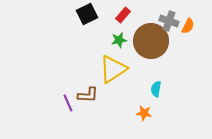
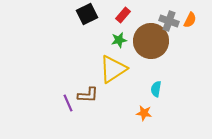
orange semicircle: moved 2 px right, 6 px up
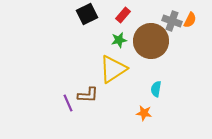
gray cross: moved 3 px right
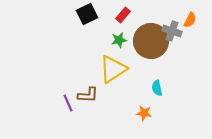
gray cross: moved 10 px down
cyan semicircle: moved 1 px right, 1 px up; rotated 21 degrees counterclockwise
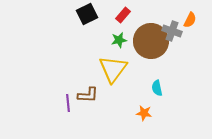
yellow triangle: rotated 20 degrees counterclockwise
purple line: rotated 18 degrees clockwise
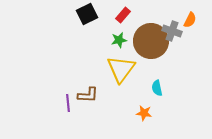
yellow triangle: moved 8 px right
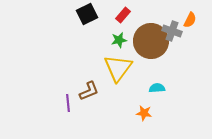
yellow triangle: moved 3 px left, 1 px up
cyan semicircle: rotated 98 degrees clockwise
brown L-shape: moved 1 px right, 4 px up; rotated 25 degrees counterclockwise
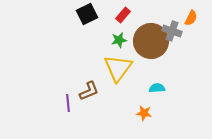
orange semicircle: moved 1 px right, 2 px up
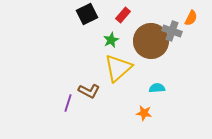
green star: moved 8 px left; rotated 14 degrees counterclockwise
yellow triangle: rotated 12 degrees clockwise
brown L-shape: rotated 50 degrees clockwise
purple line: rotated 24 degrees clockwise
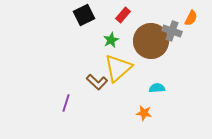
black square: moved 3 px left, 1 px down
brown L-shape: moved 8 px right, 9 px up; rotated 15 degrees clockwise
purple line: moved 2 px left
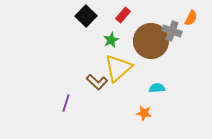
black square: moved 2 px right, 1 px down; rotated 20 degrees counterclockwise
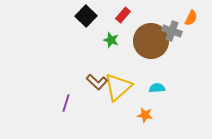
green star: rotated 28 degrees counterclockwise
yellow triangle: moved 19 px down
orange star: moved 1 px right, 2 px down
